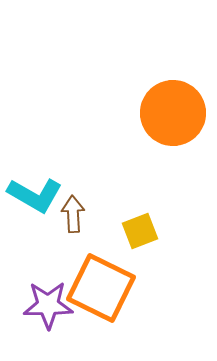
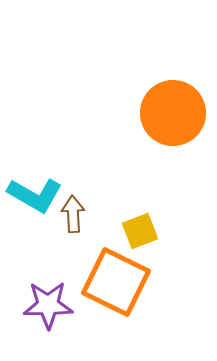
orange square: moved 15 px right, 6 px up
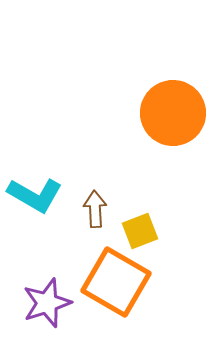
brown arrow: moved 22 px right, 5 px up
orange square: rotated 4 degrees clockwise
purple star: moved 1 px left, 2 px up; rotated 18 degrees counterclockwise
